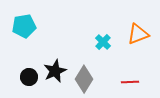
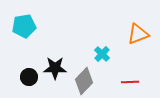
cyan cross: moved 1 px left, 12 px down
black star: moved 3 px up; rotated 25 degrees clockwise
gray diamond: moved 2 px down; rotated 12 degrees clockwise
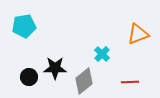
gray diamond: rotated 8 degrees clockwise
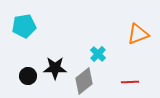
cyan cross: moved 4 px left
black circle: moved 1 px left, 1 px up
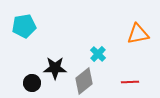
orange triangle: rotated 10 degrees clockwise
black circle: moved 4 px right, 7 px down
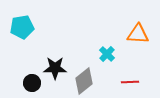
cyan pentagon: moved 2 px left, 1 px down
orange triangle: rotated 15 degrees clockwise
cyan cross: moved 9 px right
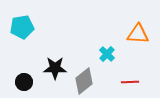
black circle: moved 8 px left, 1 px up
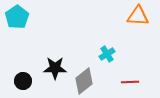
cyan pentagon: moved 5 px left, 10 px up; rotated 25 degrees counterclockwise
orange triangle: moved 18 px up
cyan cross: rotated 14 degrees clockwise
black circle: moved 1 px left, 1 px up
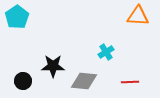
cyan cross: moved 1 px left, 2 px up
black star: moved 2 px left, 2 px up
gray diamond: rotated 44 degrees clockwise
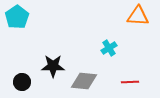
cyan cross: moved 3 px right, 4 px up
black circle: moved 1 px left, 1 px down
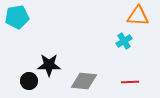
cyan pentagon: rotated 25 degrees clockwise
cyan cross: moved 15 px right, 7 px up
black star: moved 4 px left, 1 px up
black circle: moved 7 px right, 1 px up
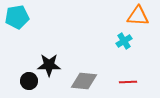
red line: moved 2 px left
